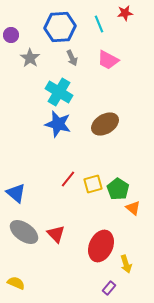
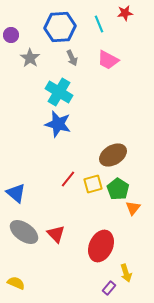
brown ellipse: moved 8 px right, 31 px down
orange triangle: rotated 28 degrees clockwise
yellow arrow: moved 9 px down
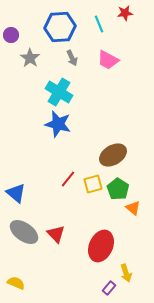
orange triangle: rotated 28 degrees counterclockwise
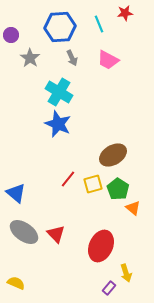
blue star: rotated 8 degrees clockwise
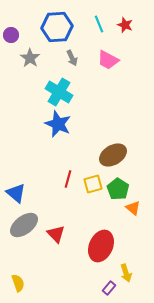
red star: moved 12 px down; rotated 28 degrees clockwise
blue hexagon: moved 3 px left
red line: rotated 24 degrees counterclockwise
gray ellipse: moved 7 px up; rotated 72 degrees counterclockwise
yellow semicircle: moved 2 px right; rotated 48 degrees clockwise
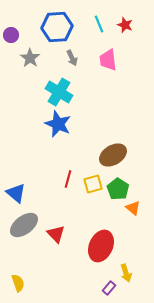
pink trapezoid: rotated 55 degrees clockwise
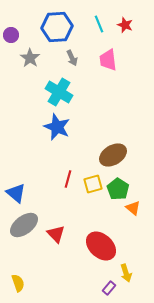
blue star: moved 1 px left, 3 px down
red ellipse: rotated 72 degrees counterclockwise
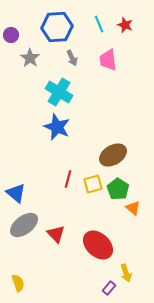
red ellipse: moved 3 px left, 1 px up
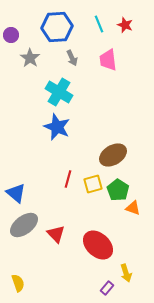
green pentagon: moved 1 px down
orange triangle: rotated 21 degrees counterclockwise
purple rectangle: moved 2 px left
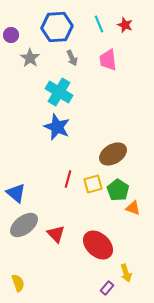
brown ellipse: moved 1 px up
